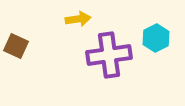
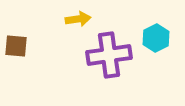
brown square: rotated 20 degrees counterclockwise
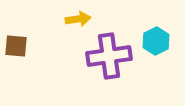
cyan hexagon: moved 3 px down
purple cross: moved 1 px down
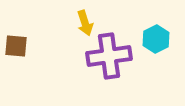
yellow arrow: moved 7 px right, 4 px down; rotated 80 degrees clockwise
cyan hexagon: moved 2 px up
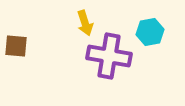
cyan hexagon: moved 6 px left, 7 px up; rotated 16 degrees clockwise
purple cross: rotated 18 degrees clockwise
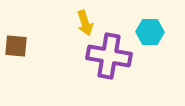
cyan hexagon: rotated 12 degrees clockwise
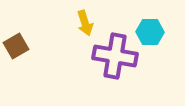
brown square: rotated 35 degrees counterclockwise
purple cross: moved 6 px right
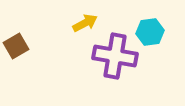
yellow arrow: rotated 100 degrees counterclockwise
cyan hexagon: rotated 8 degrees counterclockwise
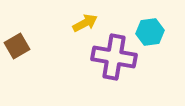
brown square: moved 1 px right
purple cross: moved 1 px left, 1 px down
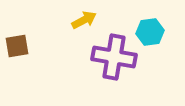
yellow arrow: moved 1 px left, 3 px up
brown square: rotated 20 degrees clockwise
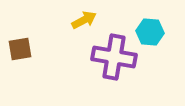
cyan hexagon: rotated 12 degrees clockwise
brown square: moved 3 px right, 3 px down
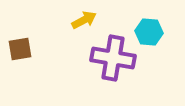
cyan hexagon: moved 1 px left
purple cross: moved 1 px left, 1 px down
